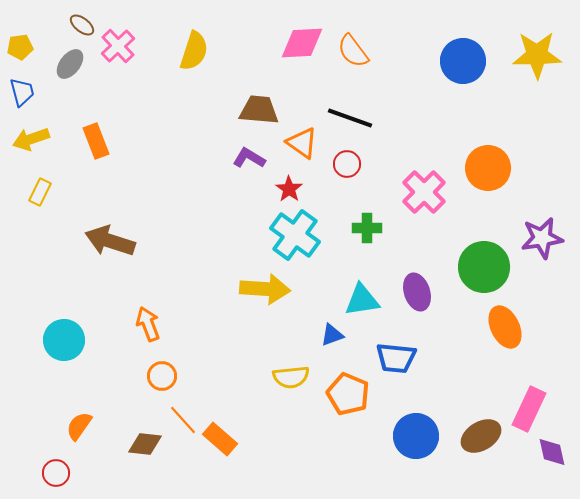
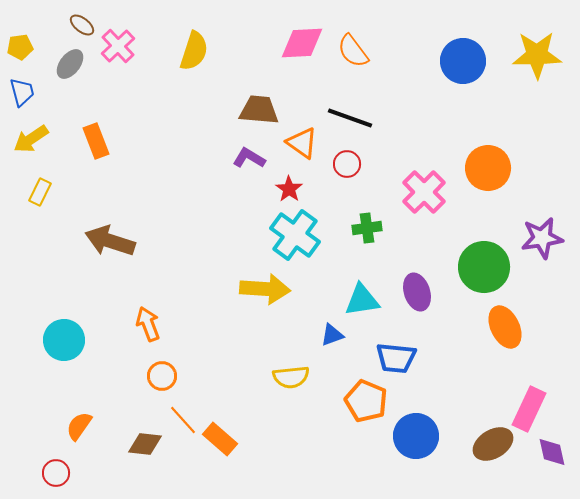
yellow arrow at (31, 139): rotated 15 degrees counterclockwise
green cross at (367, 228): rotated 8 degrees counterclockwise
orange pentagon at (348, 394): moved 18 px right, 7 px down
brown ellipse at (481, 436): moved 12 px right, 8 px down
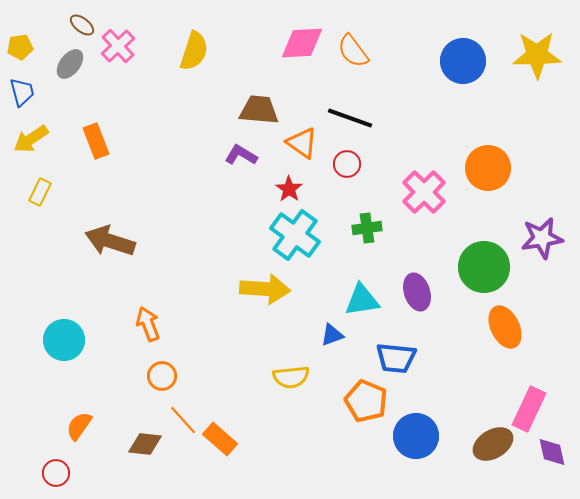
purple L-shape at (249, 158): moved 8 px left, 3 px up
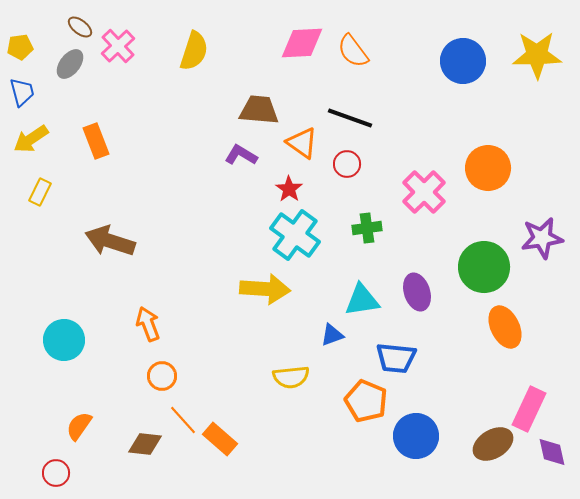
brown ellipse at (82, 25): moved 2 px left, 2 px down
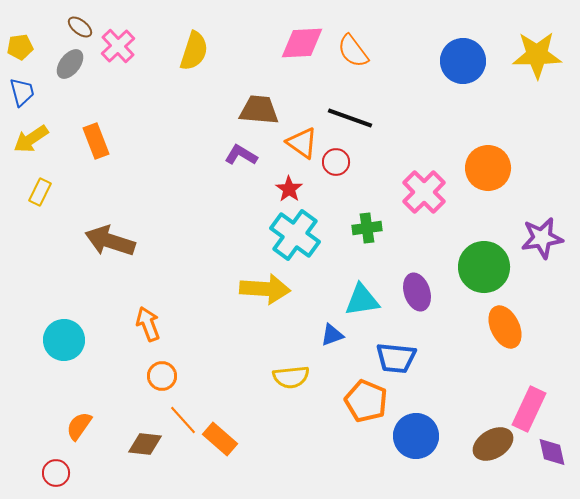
red circle at (347, 164): moved 11 px left, 2 px up
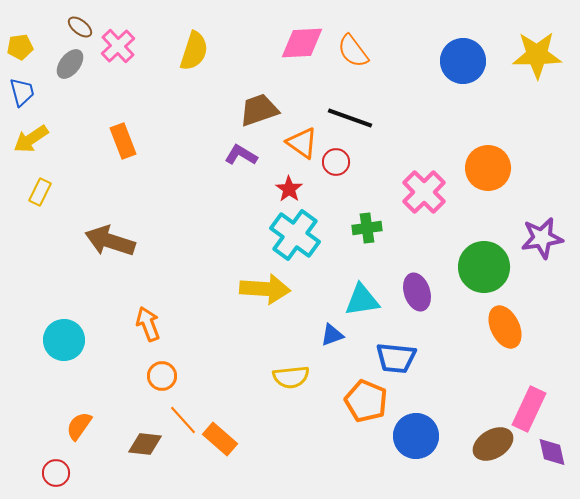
brown trapezoid at (259, 110): rotated 24 degrees counterclockwise
orange rectangle at (96, 141): moved 27 px right
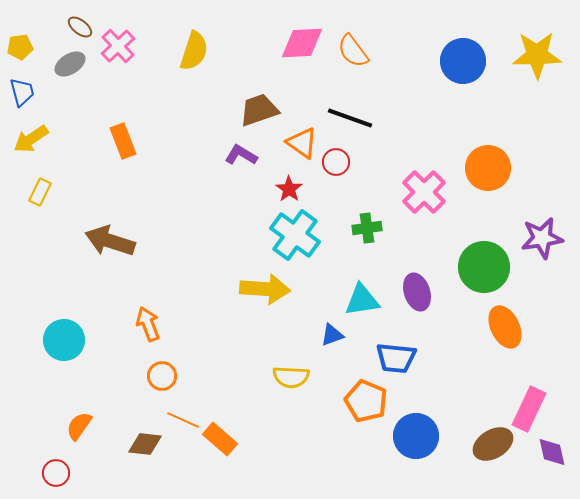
gray ellipse at (70, 64): rotated 20 degrees clockwise
yellow semicircle at (291, 377): rotated 9 degrees clockwise
orange line at (183, 420): rotated 24 degrees counterclockwise
